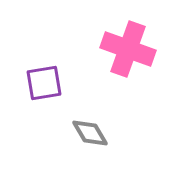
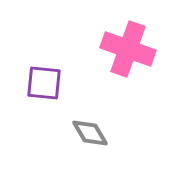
purple square: rotated 15 degrees clockwise
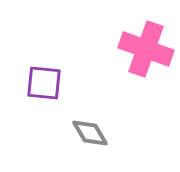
pink cross: moved 18 px right
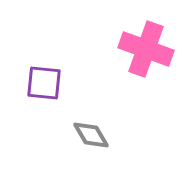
gray diamond: moved 1 px right, 2 px down
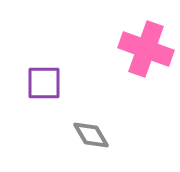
purple square: rotated 6 degrees counterclockwise
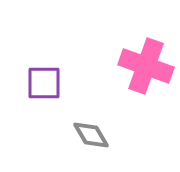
pink cross: moved 17 px down
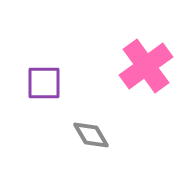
pink cross: rotated 34 degrees clockwise
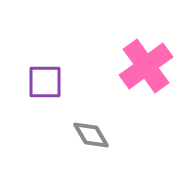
purple square: moved 1 px right, 1 px up
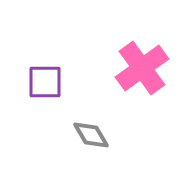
pink cross: moved 4 px left, 2 px down
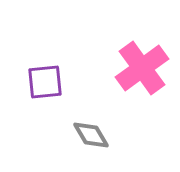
purple square: rotated 6 degrees counterclockwise
